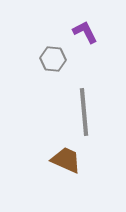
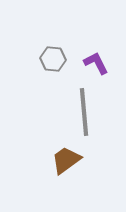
purple L-shape: moved 11 px right, 31 px down
brown trapezoid: rotated 60 degrees counterclockwise
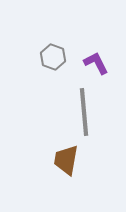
gray hexagon: moved 2 px up; rotated 15 degrees clockwise
brown trapezoid: rotated 44 degrees counterclockwise
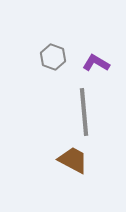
purple L-shape: rotated 32 degrees counterclockwise
brown trapezoid: moved 7 px right; rotated 108 degrees clockwise
